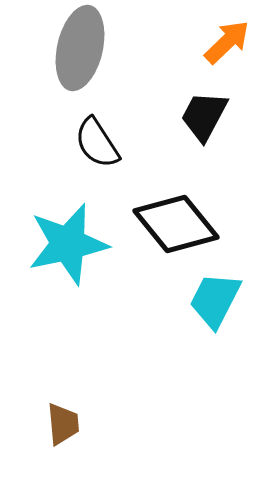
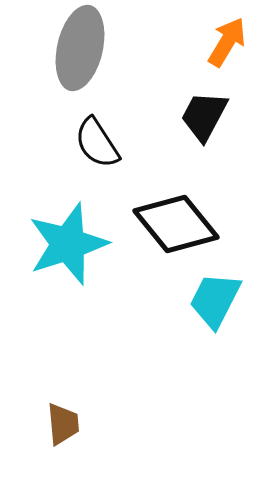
orange arrow: rotated 15 degrees counterclockwise
cyan star: rotated 6 degrees counterclockwise
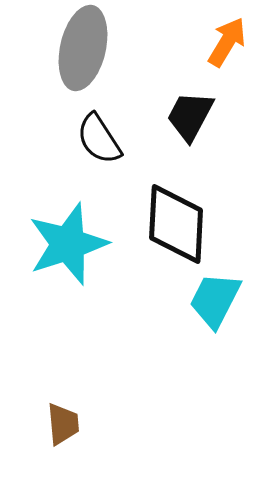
gray ellipse: moved 3 px right
black trapezoid: moved 14 px left
black semicircle: moved 2 px right, 4 px up
black diamond: rotated 42 degrees clockwise
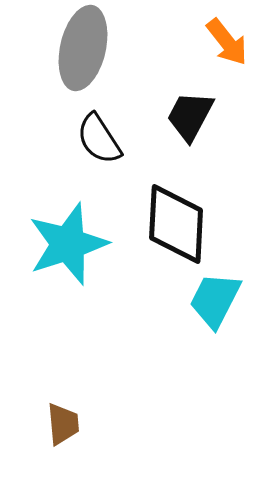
orange arrow: rotated 111 degrees clockwise
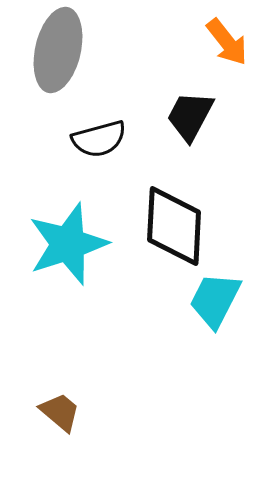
gray ellipse: moved 25 px left, 2 px down
black semicircle: rotated 72 degrees counterclockwise
black diamond: moved 2 px left, 2 px down
brown trapezoid: moved 3 px left, 12 px up; rotated 45 degrees counterclockwise
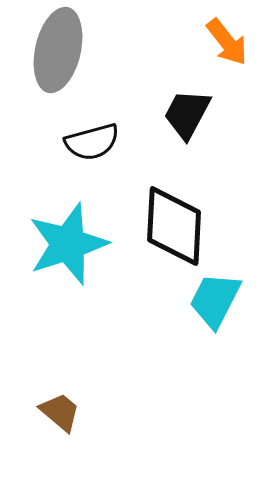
black trapezoid: moved 3 px left, 2 px up
black semicircle: moved 7 px left, 3 px down
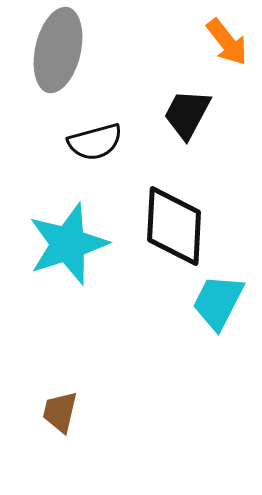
black semicircle: moved 3 px right
cyan trapezoid: moved 3 px right, 2 px down
brown trapezoid: rotated 117 degrees counterclockwise
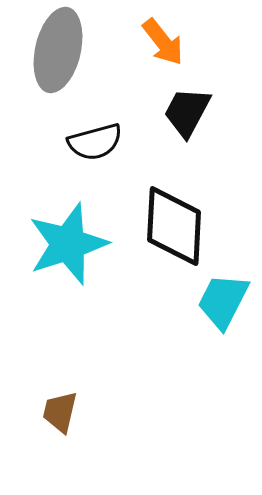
orange arrow: moved 64 px left
black trapezoid: moved 2 px up
cyan trapezoid: moved 5 px right, 1 px up
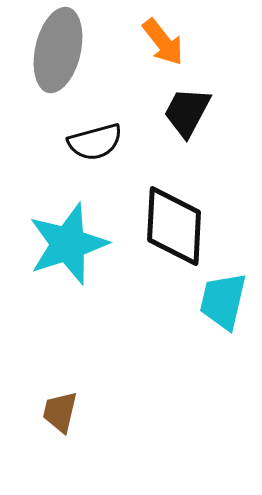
cyan trapezoid: rotated 14 degrees counterclockwise
